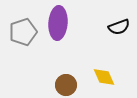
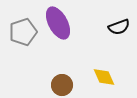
purple ellipse: rotated 32 degrees counterclockwise
brown circle: moved 4 px left
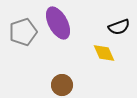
yellow diamond: moved 24 px up
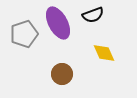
black semicircle: moved 26 px left, 12 px up
gray pentagon: moved 1 px right, 2 px down
brown circle: moved 11 px up
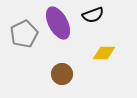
gray pentagon: rotated 8 degrees counterclockwise
yellow diamond: rotated 65 degrees counterclockwise
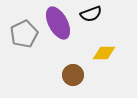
black semicircle: moved 2 px left, 1 px up
brown circle: moved 11 px right, 1 px down
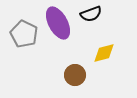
gray pentagon: rotated 20 degrees counterclockwise
yellow diamond: rotated 15 degrees counterclockwise
brown circle: moved 2 px right
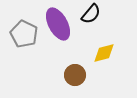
black semicircle: rotated 30 degrees counterclockwise
purple ellipse: moved 1 px down
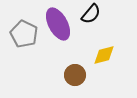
yellow diamond: moved 2 px down
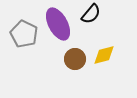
brown circle: moved 16 px up
